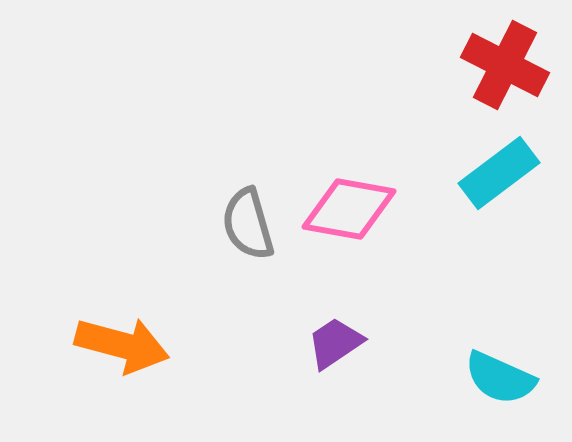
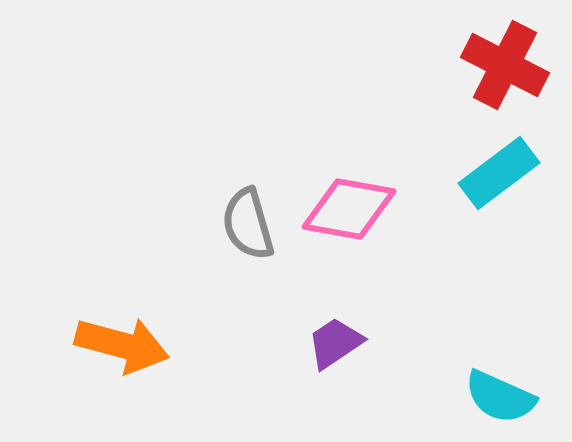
cyan semicircle: moved 19 px down
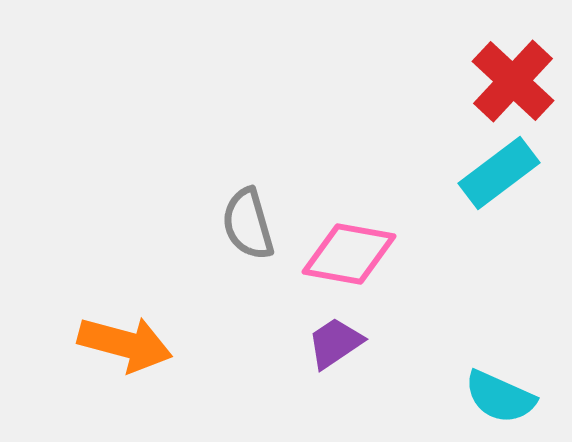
red cross: moved 8 px right, 16 px down; rotated 16 degrees clockwise
pink diamond: moved 45 px down
orange arrow: moved 3 px right, 1 px up
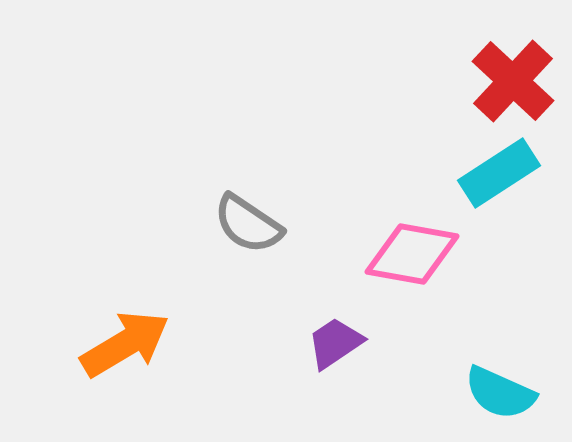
cyan rectangle: rotated 4 degrees clockwise
gray semicircle: rotated 40 degrees counterclockwise
pink diamond: moved 63 px right
orange arrow: rotated 46 degrees counterclockwise
cyan semicircle: moved 4 px up
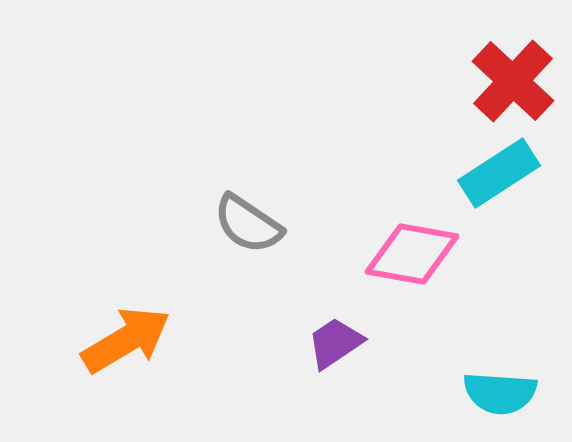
orange arrow: moved 1 px right, 4 px up
cyan semicircle: rotated 20 degrees counterclockwise
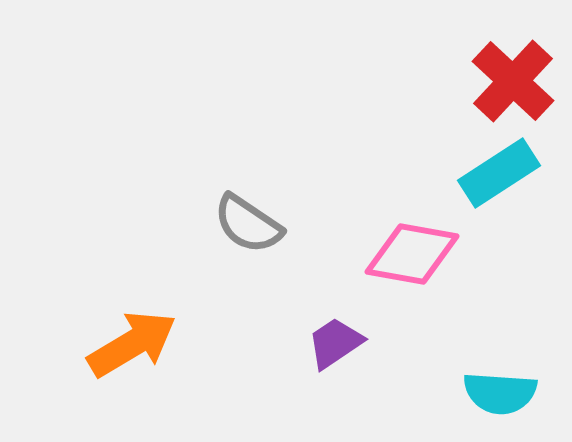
orange arrow: moved 6 px right, 4 px down
